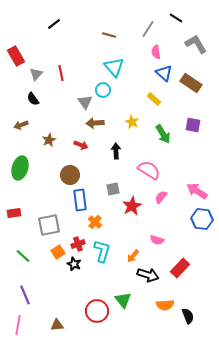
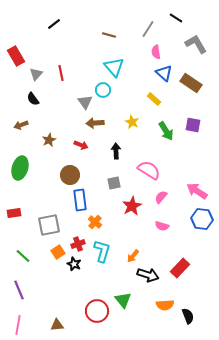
green arrow at (163, 134): moved 3 px right, 3 px up
gray square at (113, 189): moved 1 px right, 6 px up
pink semicircle at (157, 240): moved 5 px right, 14 px up
purple line at (25, 295): moved 6 px left, 5 px up
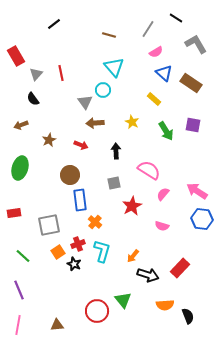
pink semicircle at (156, 52): rotated 112 degrees counterclockwise
pink semicircle at (161, 197): moved 2 px right, 3 px up
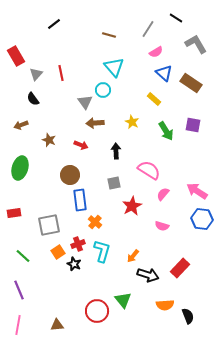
brown star at (49, 140): rotated 24 degrees counterclockwise
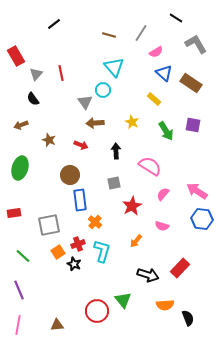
gray line at (148, 29): moved 7 px left, 4 px down
pink semicircle at (149, 170): moved 1 px right, 4 px up
orange arrow at (133, 256): moved 3 px right, 15 px up
black semicircle at (188, 316): moved 2 px down
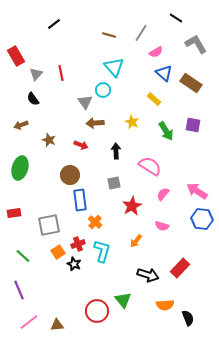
pink line at (18, 325): moved 11 px right, 3 px up; rotated 42 degrees clockwise
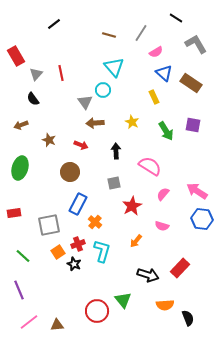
yellow rectangle at (154, 99): moved 2 px up; rotated 24 degrees clockwise
brown circle at (70, 175): moved 3 px up
blue rectangle at (80, 200): moved 2 px left, 4 px down; rotated 35 degrees clockwise
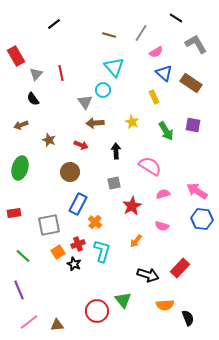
pink semicircle at (163, 194): rotated 32 degrees clockwise
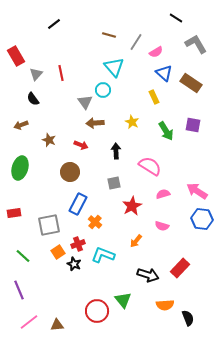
gray line at (141, 33): moved 5 px left, 9 px down
cyan L-shape at (102, 251): moved 1 px right, 4 px down; rotated 85 degrees counterclockwise
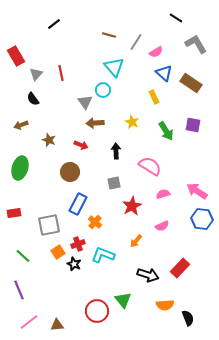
pink semicircle at (162, 226): rotated 40 degrees counterclockwise
